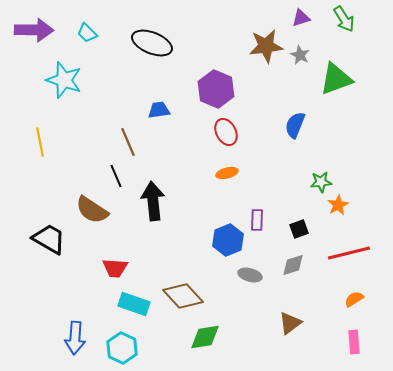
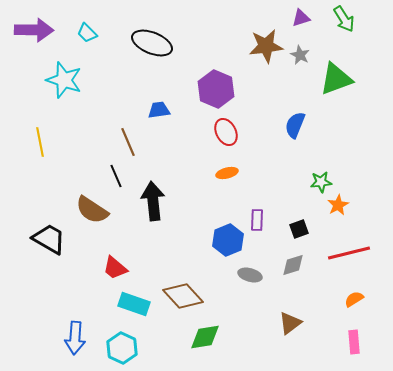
red trapezoid: rotated 36 degrees clockwise
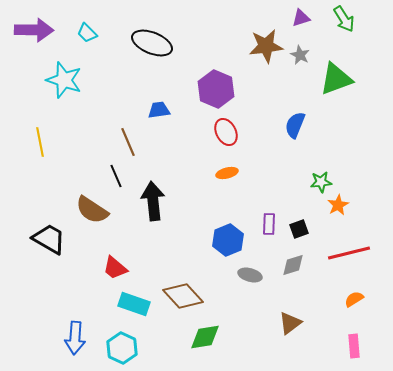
purple rectangle: moved 12 px right, 4 px down
pink rectangle: moved 4 px down
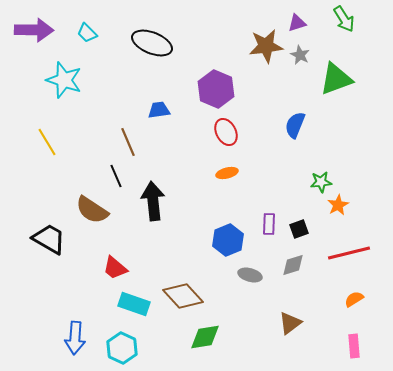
purple triangle: moved 4 px left, 5 px down
yellow line: moved 7 px right; rotated 20 degrees counterclockwise
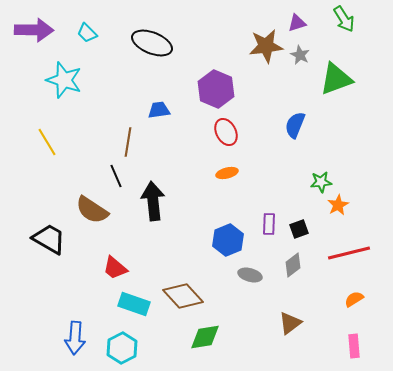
brown line: rotated 32 degrees clockwise
gray diamond: rotated 20 degrees counterclockwise
cyan hexagon: rotated 8 degrees clockwise
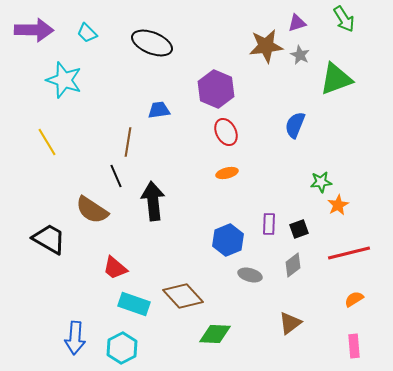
green diamond: moved 10 px right, 3 px up; rotated 12 degrees clockwise
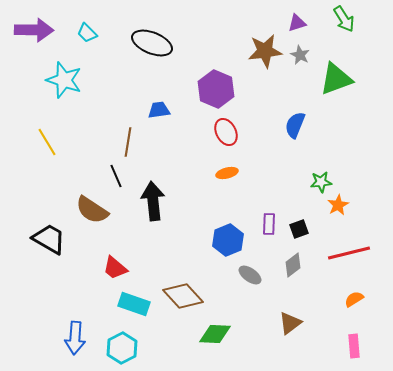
brown star: moved 1 px left, 5 px down
gray ellipse: rotated 20 degrees clockwise
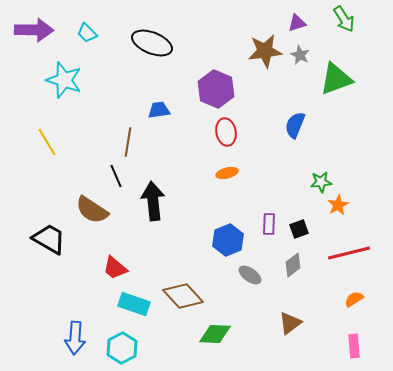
red ellipse: rotated 16 degrees clockwise
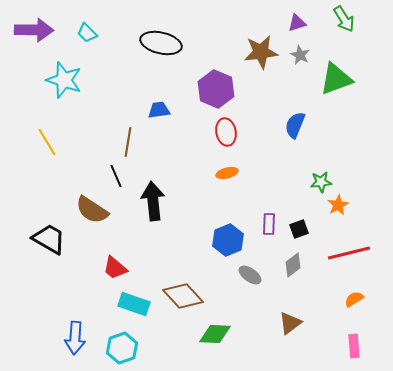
black ellipse: moved 9 px right; rotated 9 degrees counterclockwise
brown star: moved 4 px left, 1 px down
cyan hexagon: rotated 8 degrees clockwise
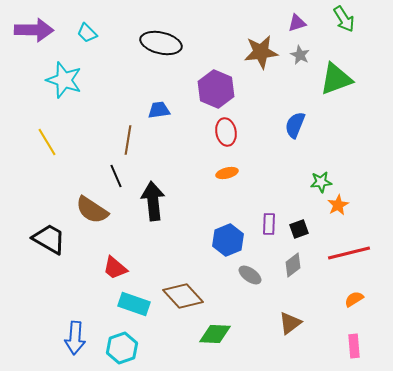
brown line: moved 2 px up
